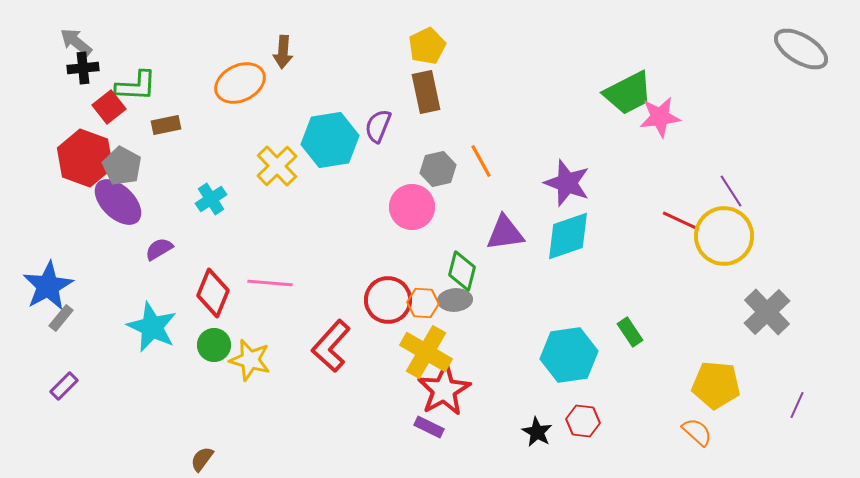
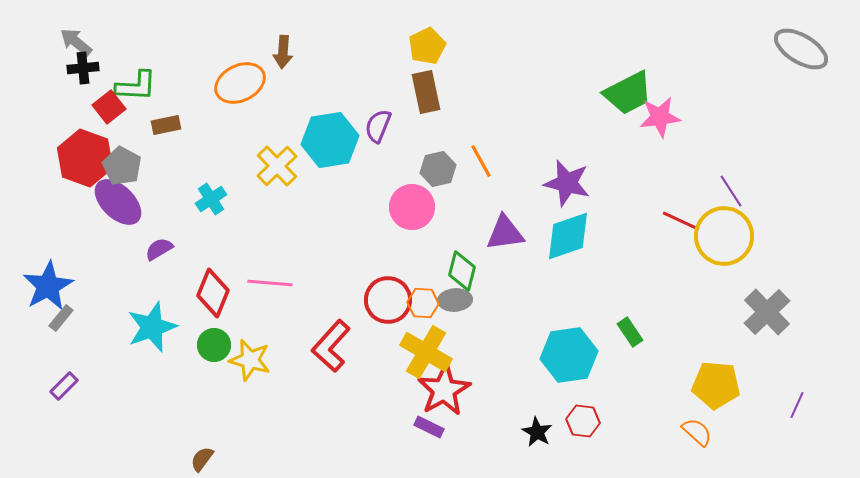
purple star at (567, 183): rotated 6 degrees counterclockwise
cyan star at (152, 327): rotated 27 degrees clockwise
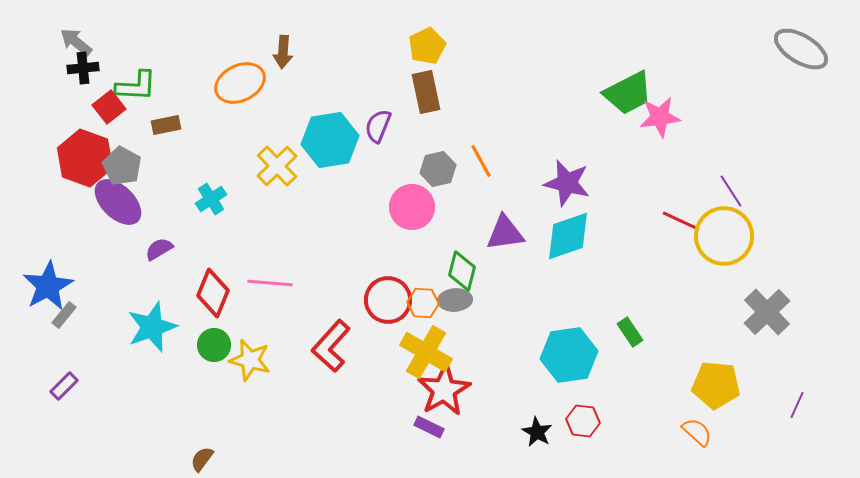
gray rectangle at (61, 318): moved 3 px right, 3 px up
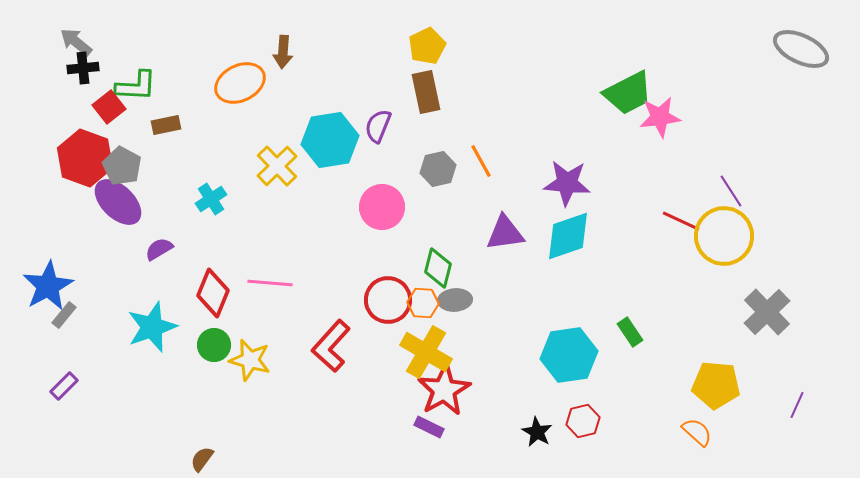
gray ellipse at (801, 49): rotated 6 degrees counterclockwise
purple star at (567, 183): rotated 9 degrees counterclockwise
pink circle at (412, 207): moved 30 px left
green diamond at (462, 271): moved 24 px left, 3 px up
red hexagon at (583, 421): rotated 20 degrees counterclockwise
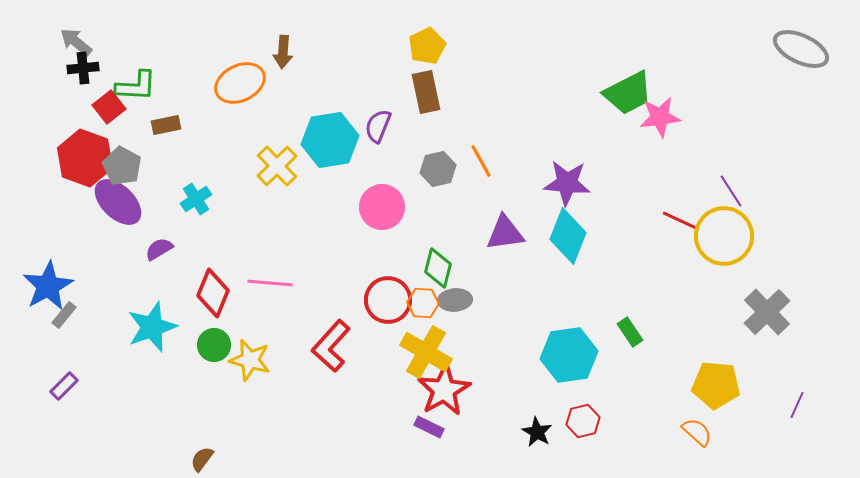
cyan cross at (211, 199): moved 15 px left
cyan diamond at (568, 236): rotated 50 degrees counterclockwise
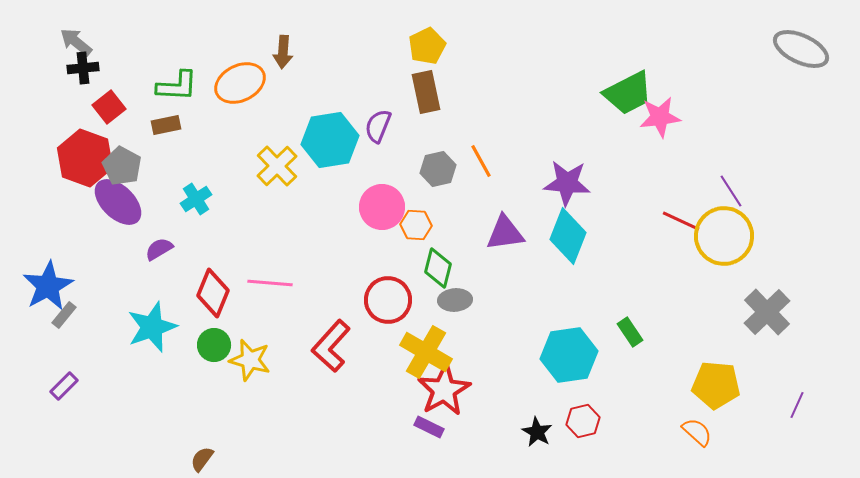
green L-shape at (136, 86): moved 41 px right
orange hexagon at (423, 303): moved 7 px left, 78 px up
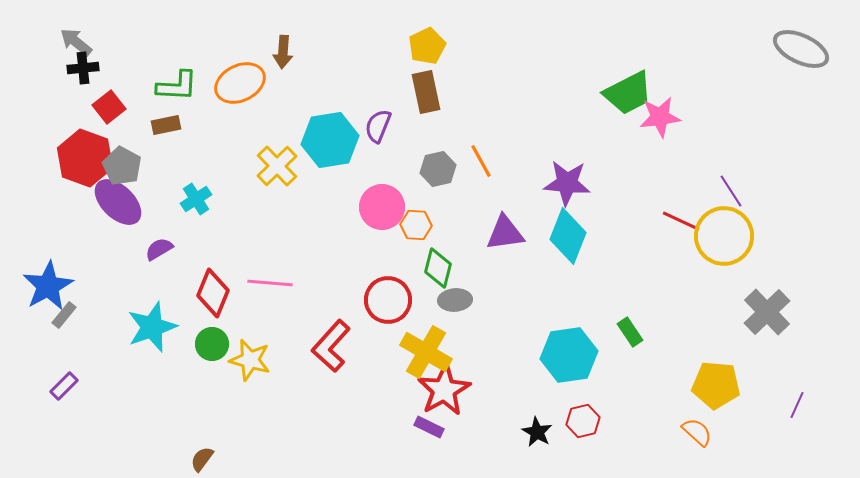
green circle at (214, 345): moved 2 px left, 1 px up
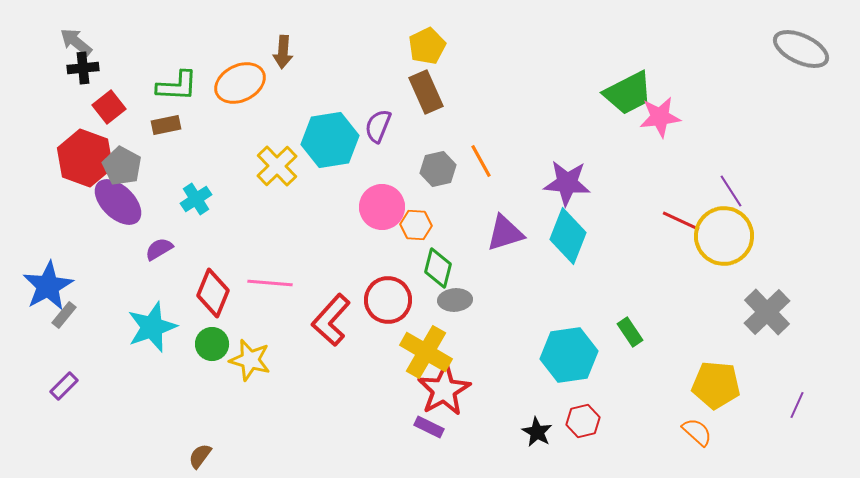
brown rectangle at (426, 92): rotated 12 degrees counterclockwise
purple triangle at (505, 233): rotated 9 degrees counterclockwise
red L-shape at (331, 346): moved 26 px up
brown semicircle at (202, 459): moved 2 px left, 3 px up
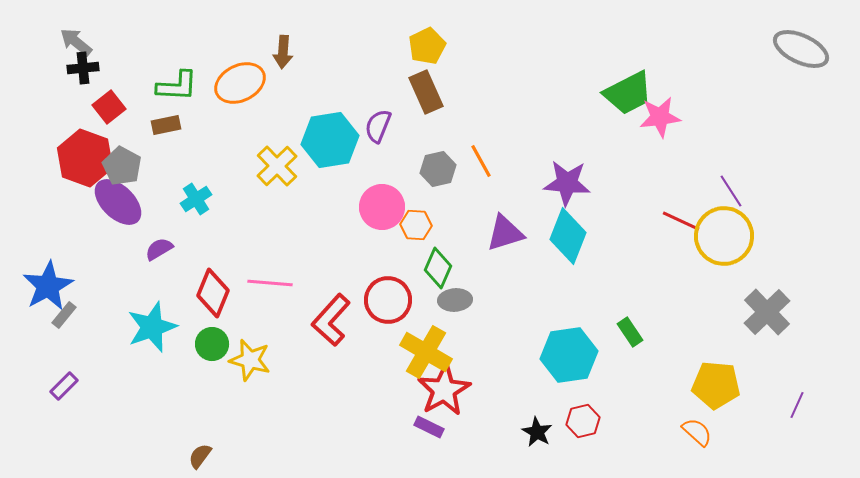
green diamond at (438, 268): rotated 9 degrees clockwise
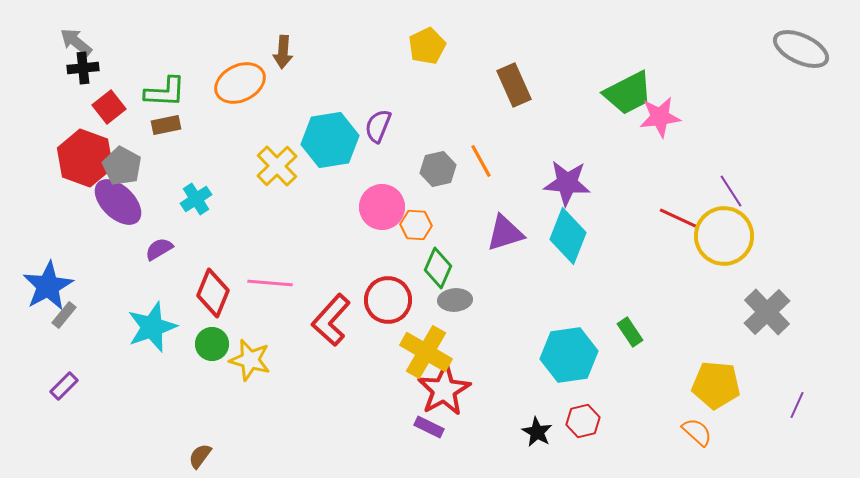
green L-shape at (177, 86): moved 12 px left, 6 px down
brown rectangle at (426, 92): moved 88 px right, 7 px up
red line at (681, 221): moved 3 px left, 3 px up
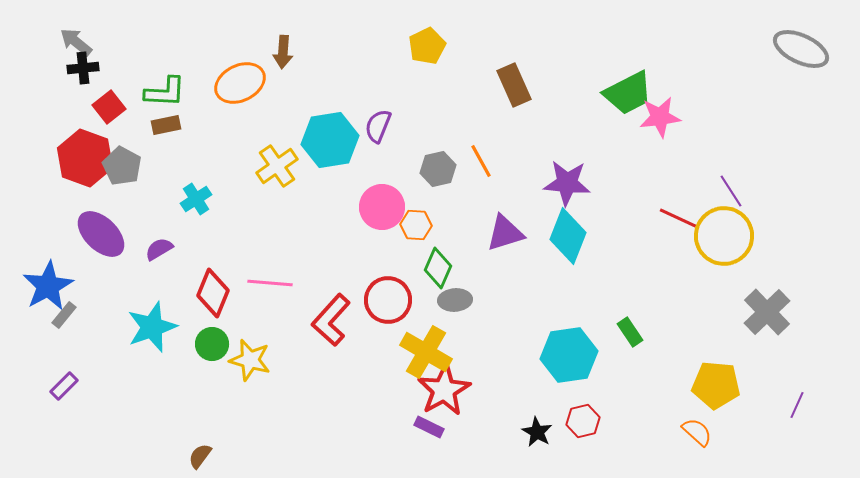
yellow cross at (277, 166): rotated 9 degrees clockwise
purple ellipse at (118, 202): moved 17 px left, 32 px down
